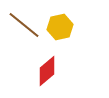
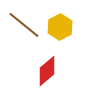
yellow hexagon: rotated 15 degrees counterclockwise
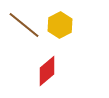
yellow hexagon: moved 2 px up
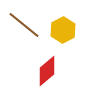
yellow hexagon: moved 3 px right, 5 px down
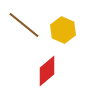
yellow hexagon: rotated 10 degrees counterclockwise
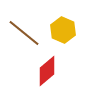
brown line: moved 8 px down
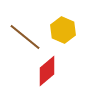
brown line: moved 1 px right, 4 px down
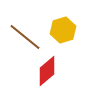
yellow hexagon: rotated 20 degrees clockwise
